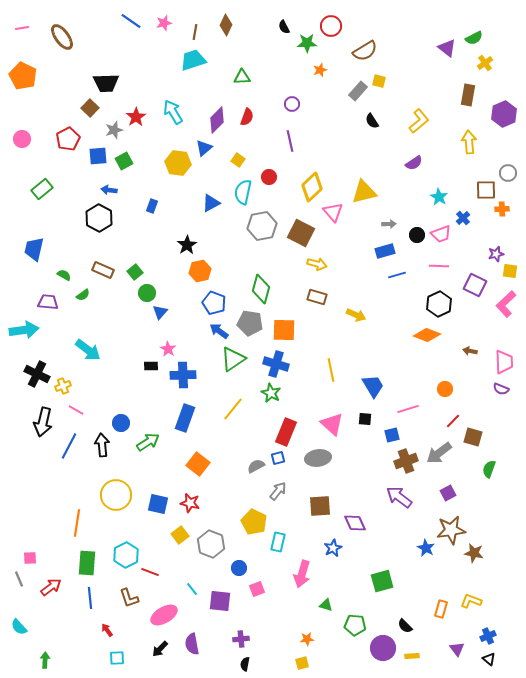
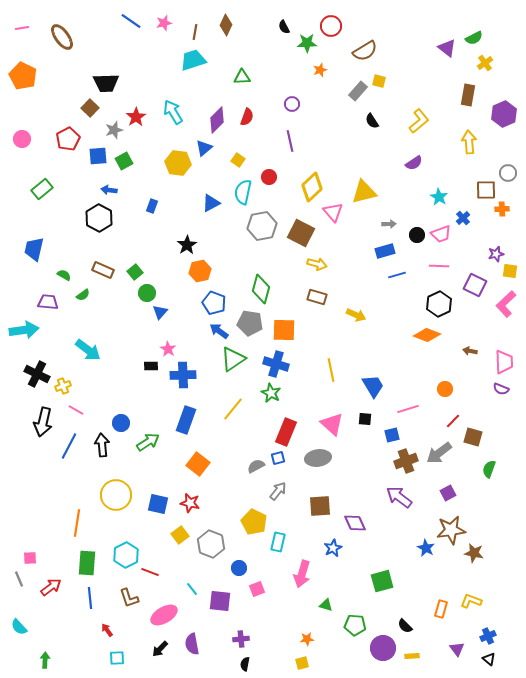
blue rectangle at (185, 418): moved 1 px right, 2 px down
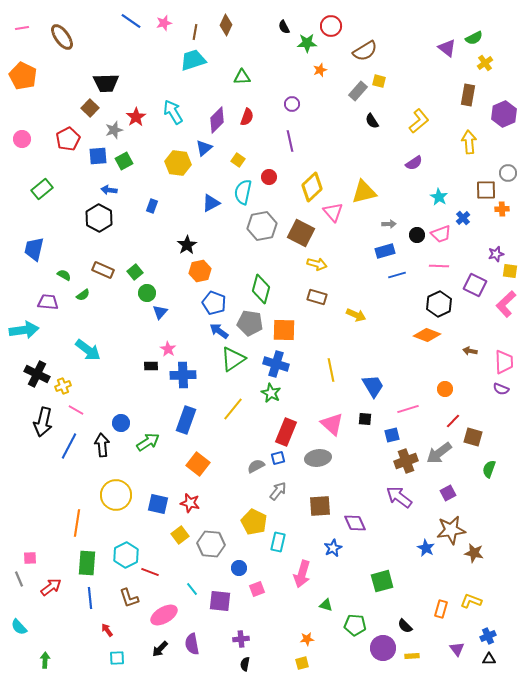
gray hexagon at (211, 544): rotated 16 degrees counterclockwise
black triangle at (489, 659): rotated 40 degrees counterclockwise
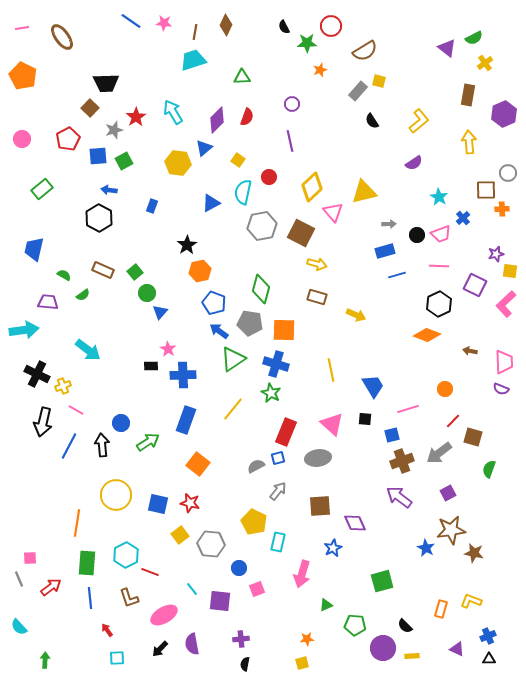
pink star at (164, 23): rotated 21 degrees clockwise
brown cross at (406, 461): moved 4 px left
green triangle at (326, 605): rotated 40 degrees counterclockwise
purple triangle at (457, 649): rotated 28 degrees counterclockwise
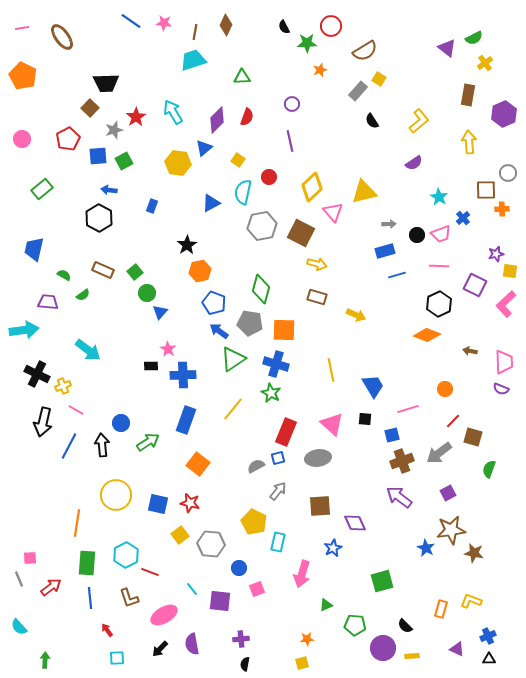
yellow square at (379, 81): moved 2 px up; rotated 16 degrees clockwise
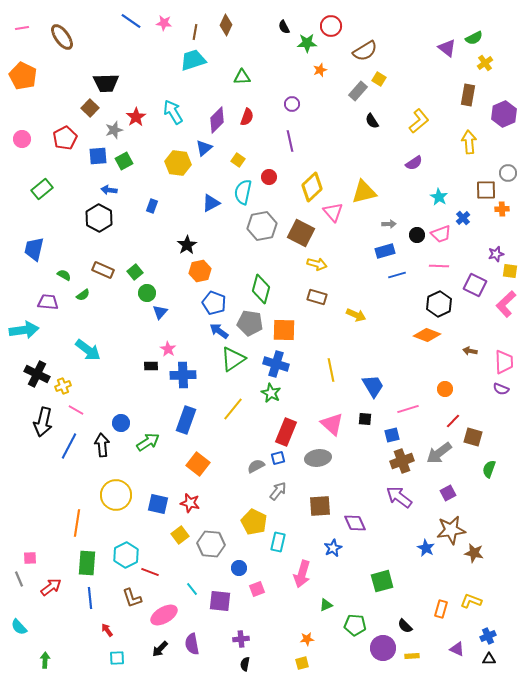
red pentagon at (68, 139): moved 3 px left, 1 px up
brown L-shape at (129, 598): moved 3 px right
